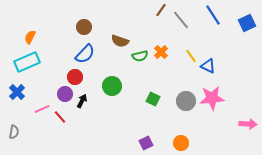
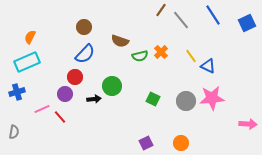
blue cross: rotated 28 degrees clockwise
black arrow: moved 12 px right, 2 px up; rotated 56 degrees clockwise
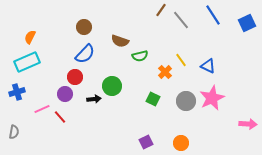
orange cross: moved 4 px right, 20 px down
yellow line: moved 10 px left, 4 px down
pink star: rotated 20 degrees counterclockwise
purple square: moved 1 px up
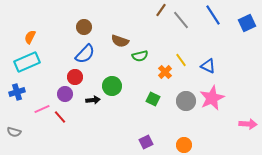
black arrow: moved 1 px left, 1 px down
gray semicircle: rotated 96 degrees clockwise
orange circle: moved 3 px right, 2 px down
